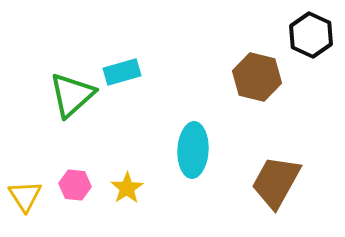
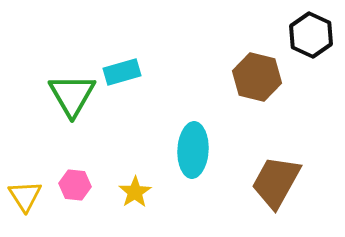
green triangle: rotated 18 degrees counterclockwise
yellow star: moved 8 px right, 4 px down
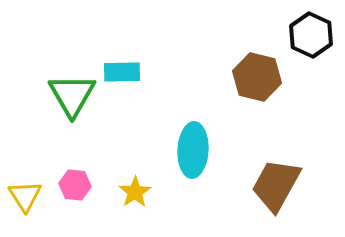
cyan rectangle: rotated 15 degrees clockwise
brown trapezoid: moved 3 px down
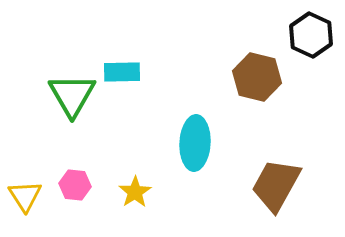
cyan ellipse: moved 2 px right, 7 px up
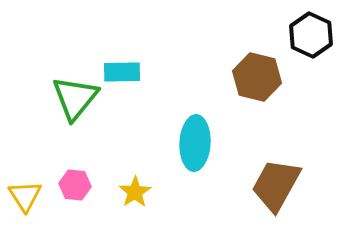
green triangle: moved 3 px right, 3 px down; rotated 9 degrees clockwise
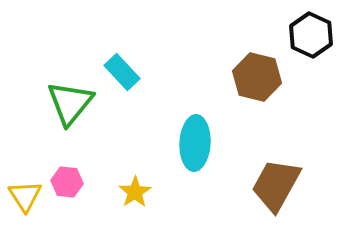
cyan rectangle: rotated 48 degrees clockwise
green triangle: moved 5 px left, 5 px down
pink hexagon: moved 8 px left, 3 px up
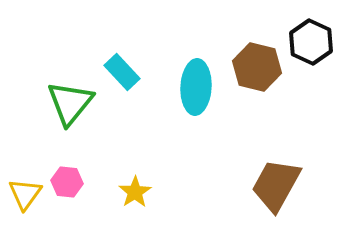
black hexagon: moved 7 px down
brown hexagon: moved 10 px up
cyan ellipse: moved 1 px right, 56 px up
yellow triangle: moved 2 px up; rotated 9 degrees clockwise
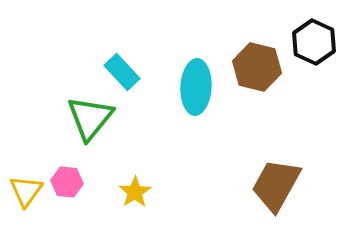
black hexagon: moved 3 px right
green triangle: moved 20 px right, 15 px down
yellow triangle: moved 1 px right, 3 px up
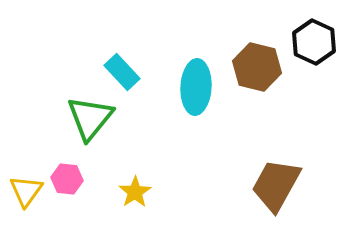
pink hexagon: moved 3 px up
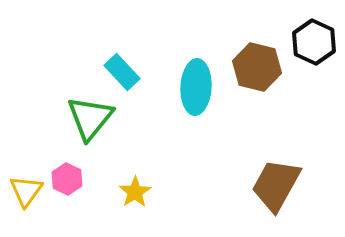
pink hexagon: rotated 20 degrees clockwise
